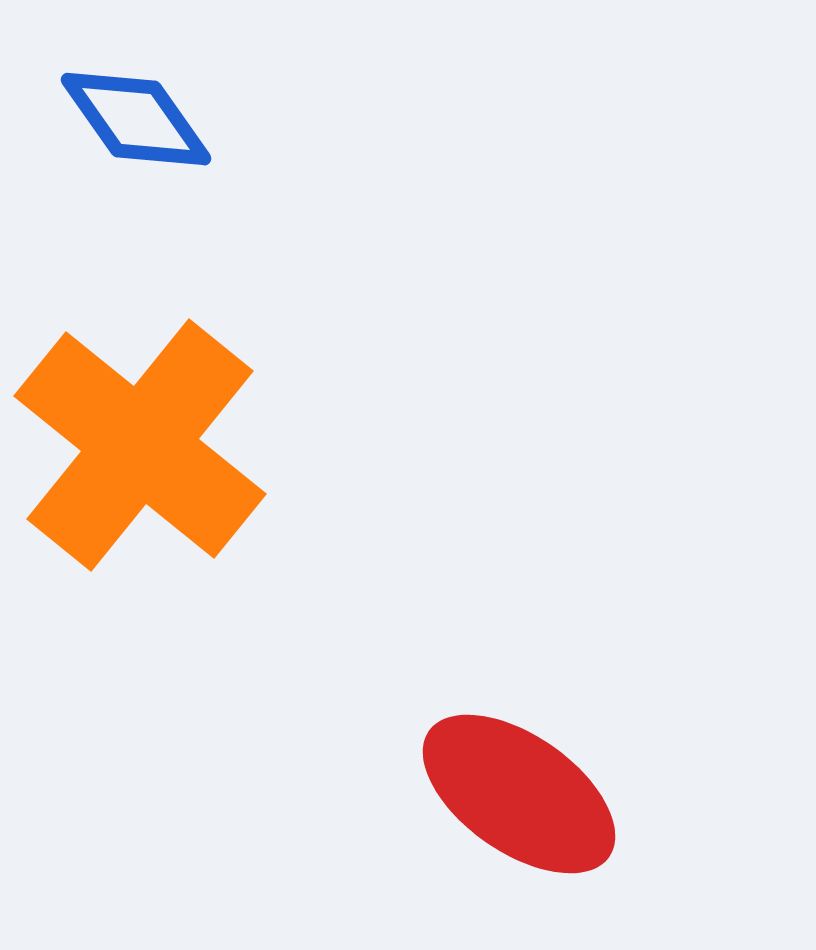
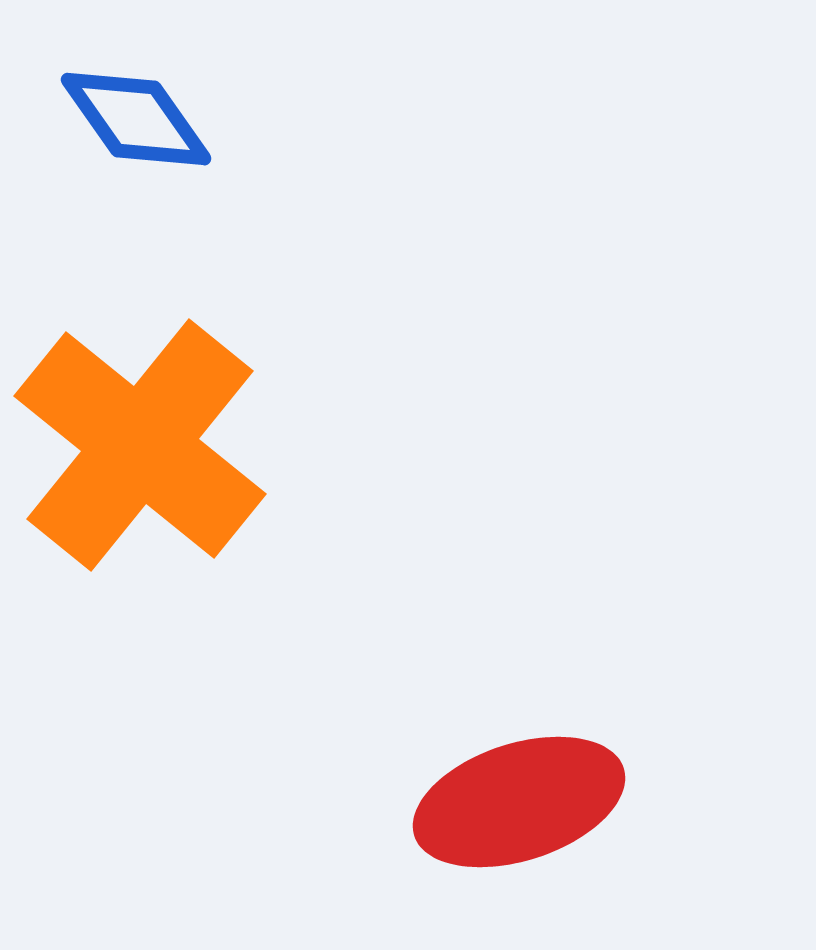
red ellipse: moved 8 px down; rotated 53 degrees counterclockwise
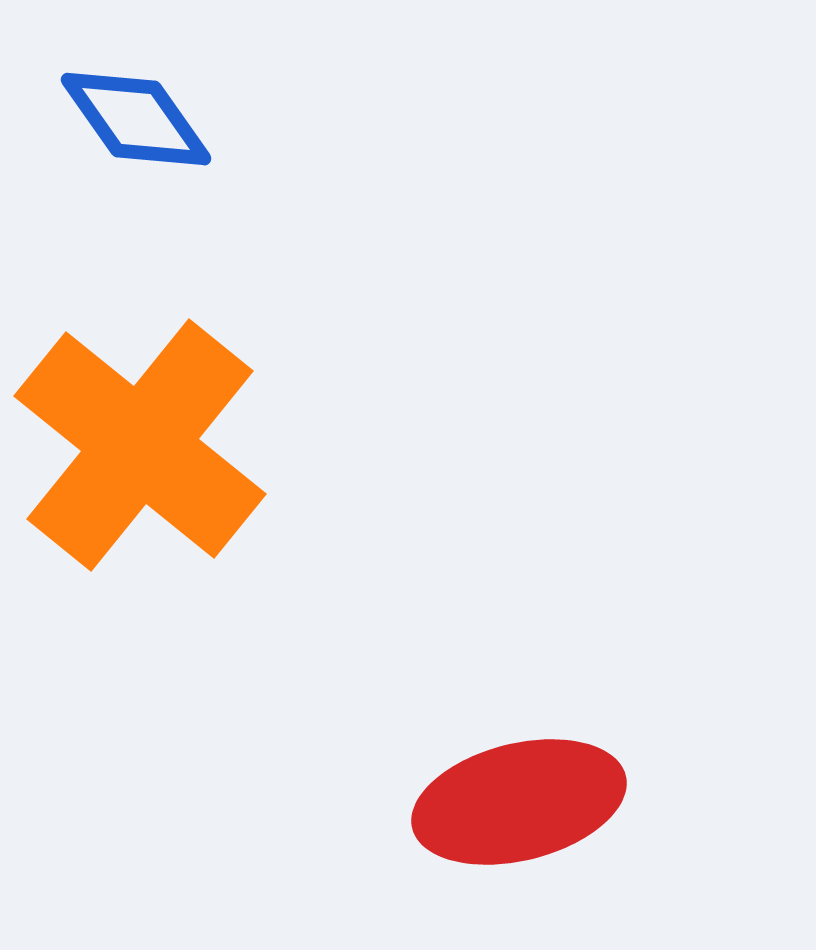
red ellipse: rotated 4 degrees clockwise
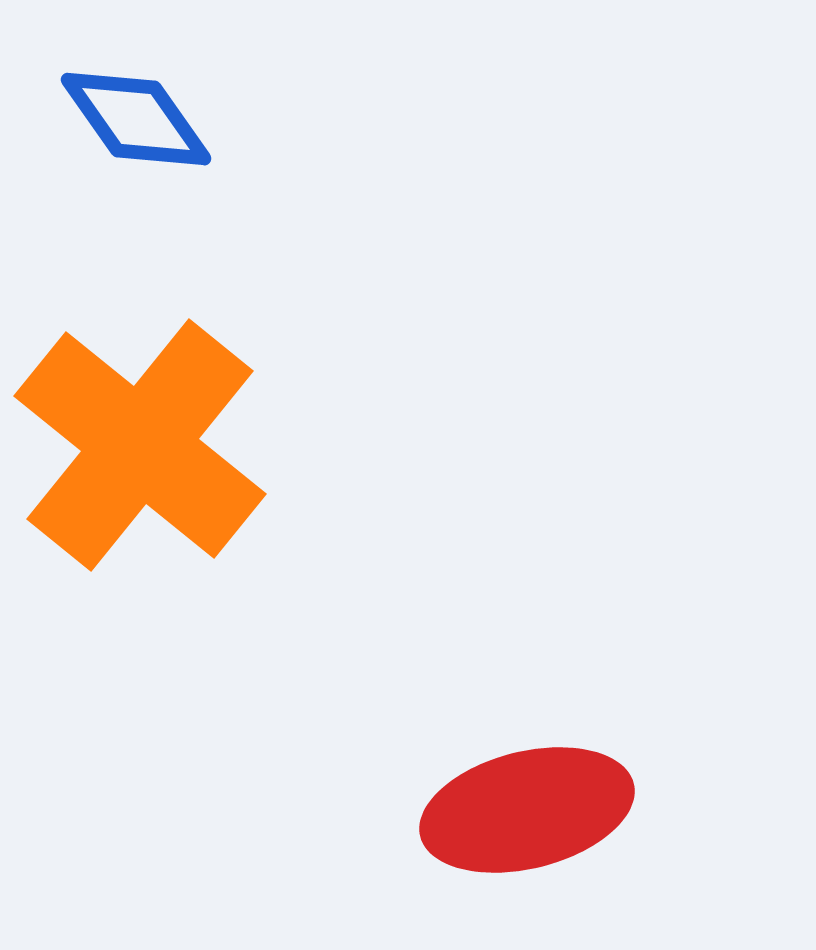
red ellipse: moved 8 px right, 8 px down
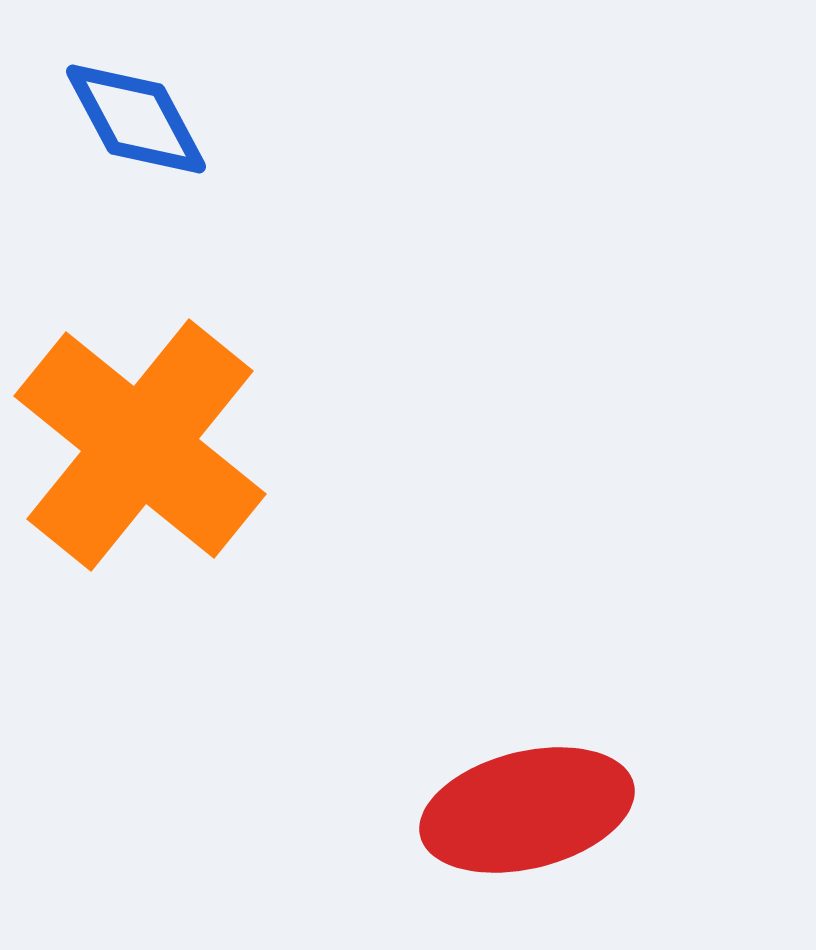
blue diamond: rotated 7 degrees clockwise
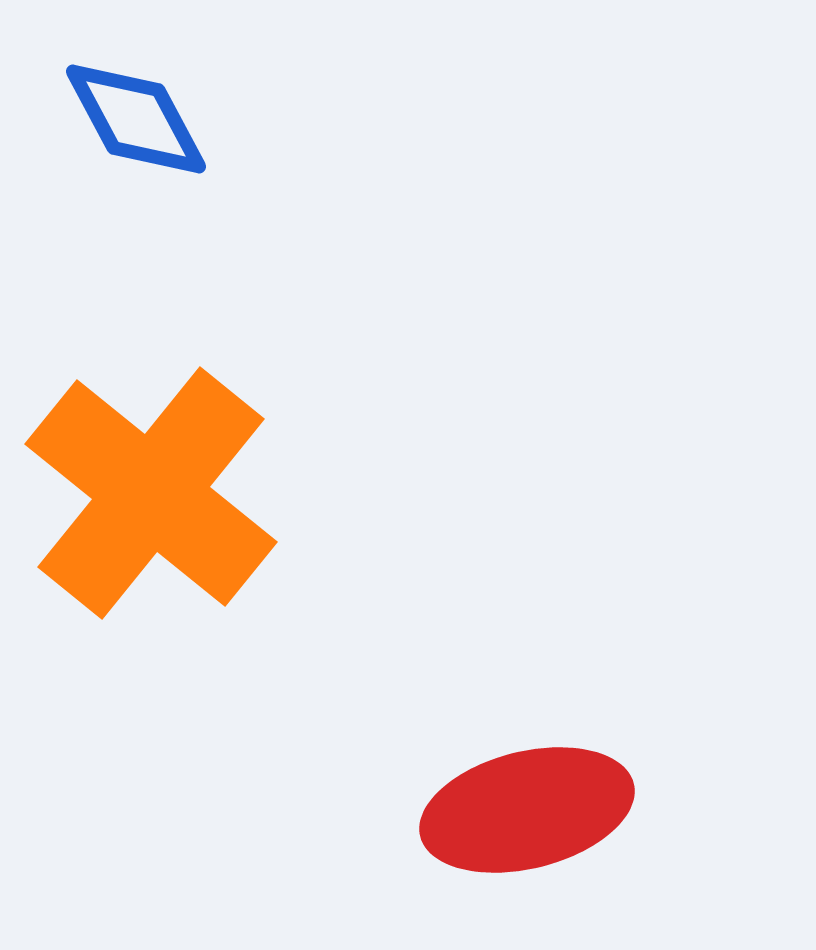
orange cross: moved 11 px right, 48 px down
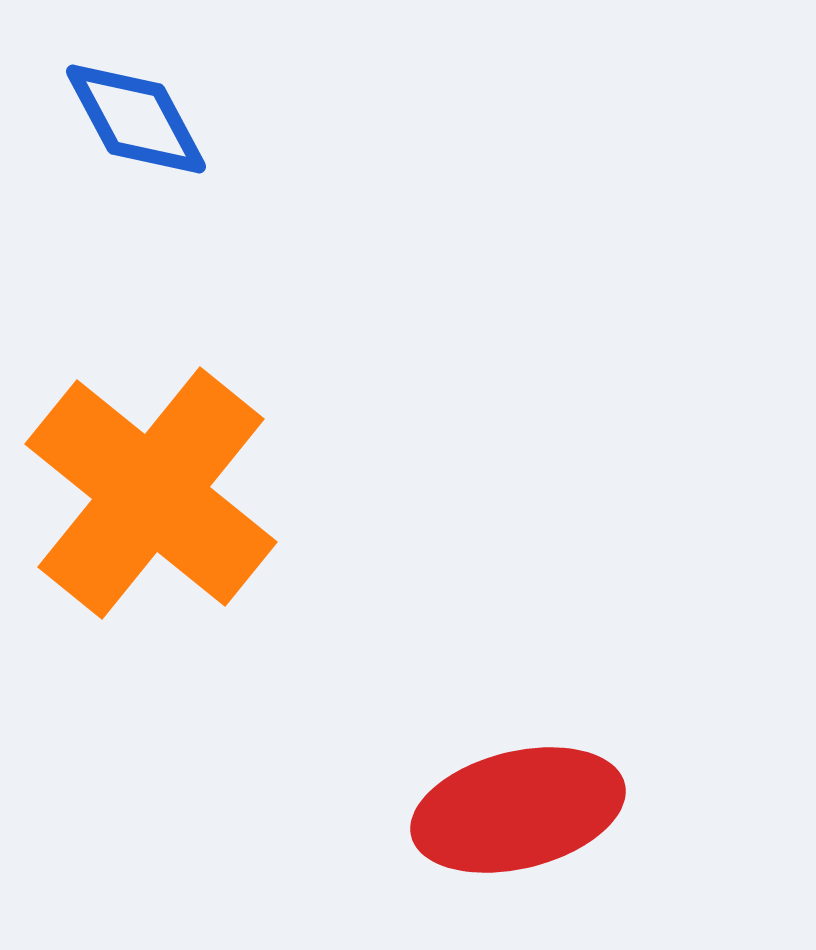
red ellipse: moved 9 px left
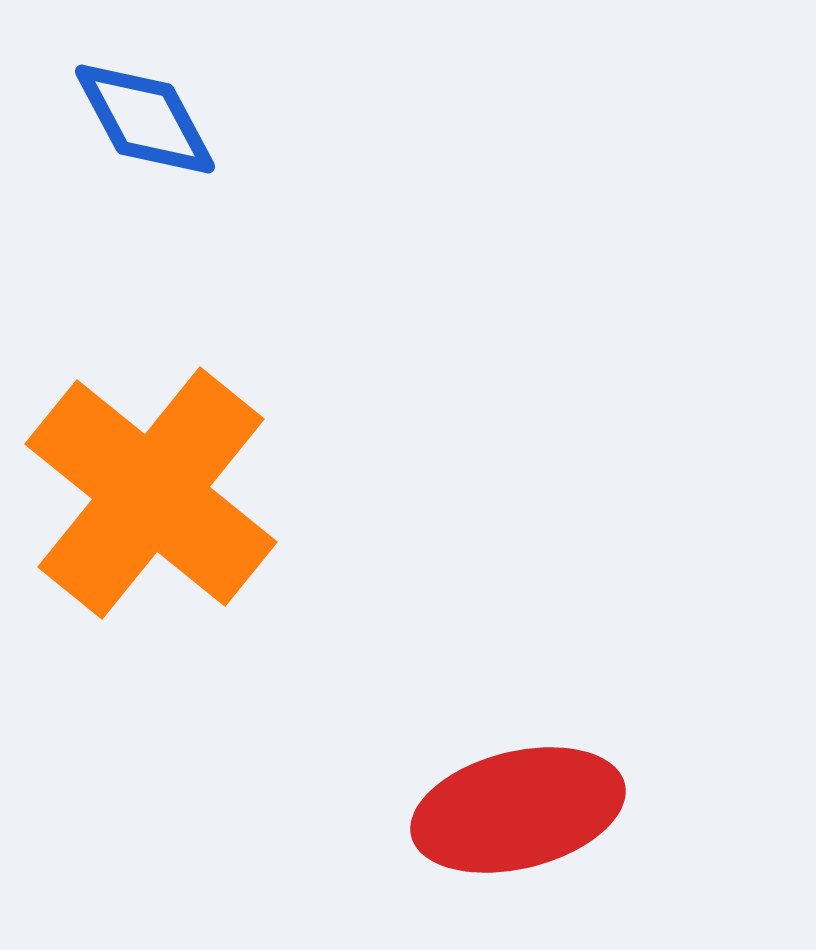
blue diamond: moved 9 px right
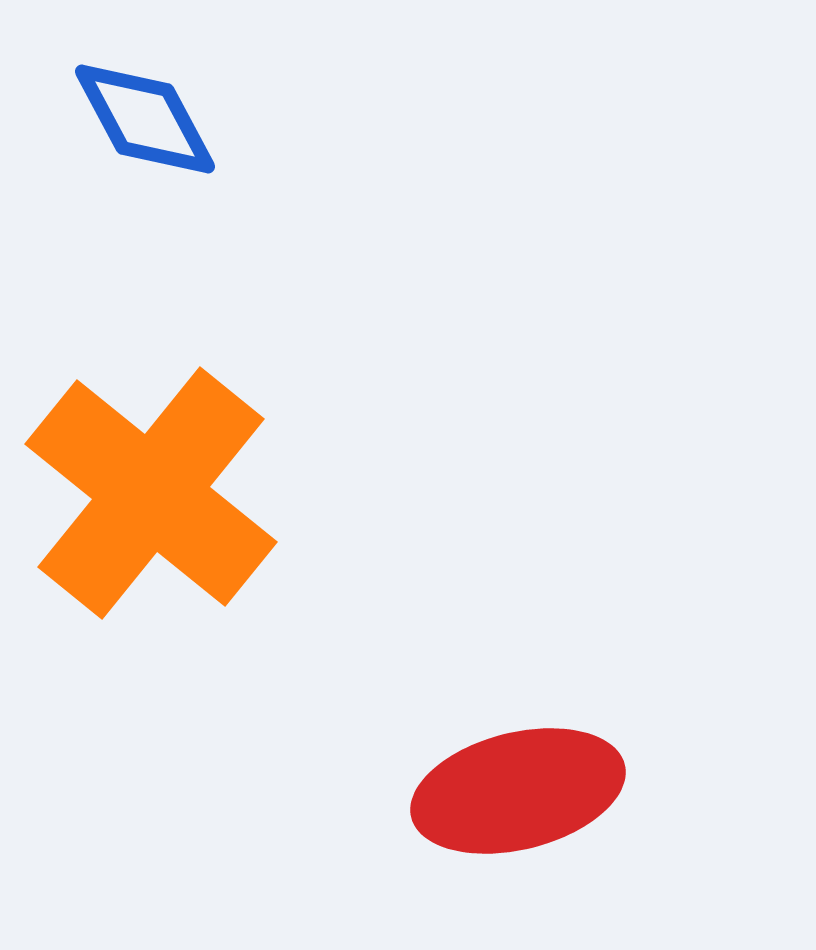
red ellipse: moved 19 px up
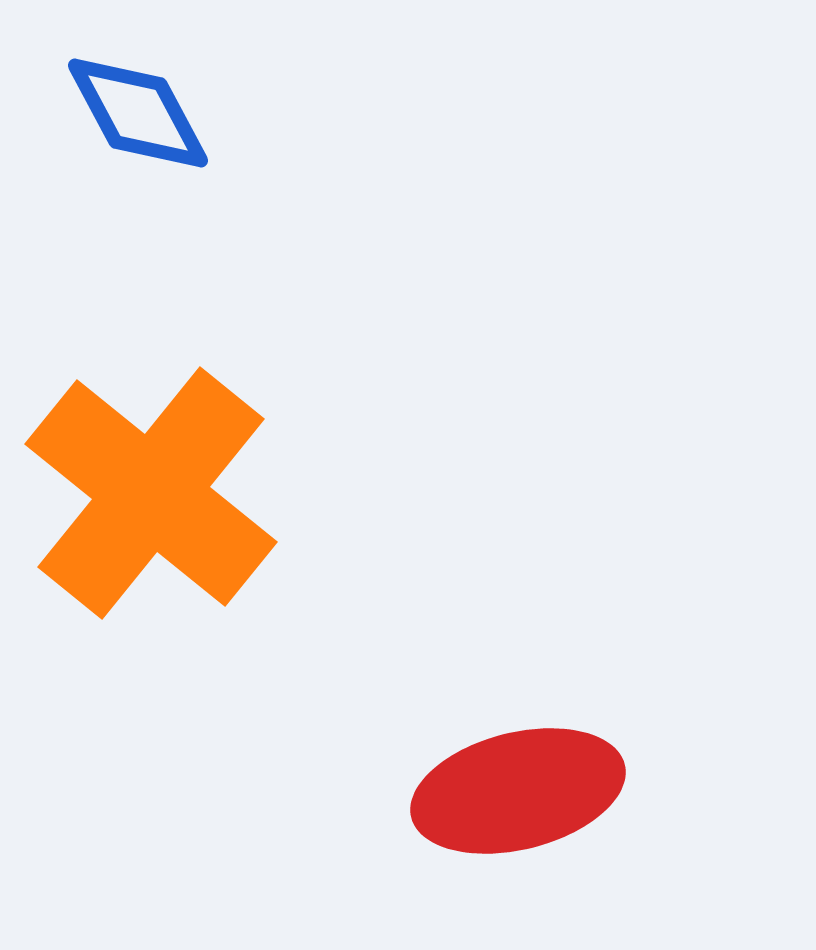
blue diamond: moved 7 px left, 6 px up
